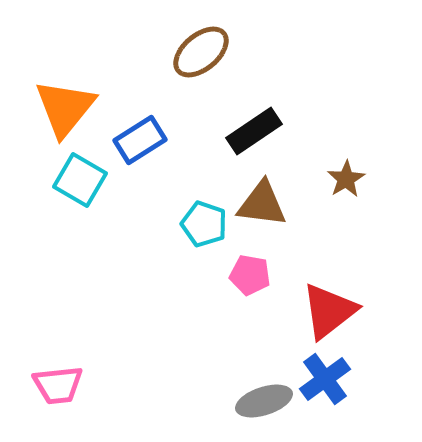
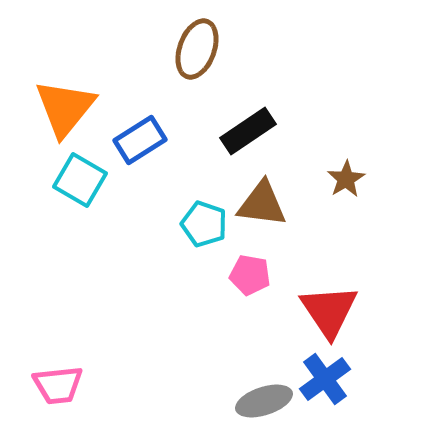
brown ellipse: moved 4 px left, 3 px up; rotated 30 degrees counterclockwise
black rectangle: moved 6 px left
red triangle: rotated 26 degrees counterclockwise
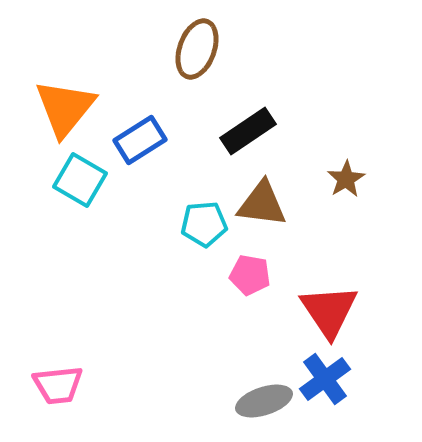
cyan pentagon: rotated 24 degrees counterclockwise
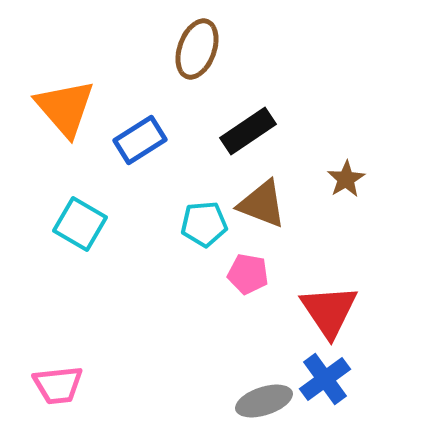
orange triangle: rotated 20 degrees counterclockwise
cyan square: moved 44 px down
brown triangle: rotated 14 degrees clockwise
pink pentagon: moved 2 px left, 1 px up
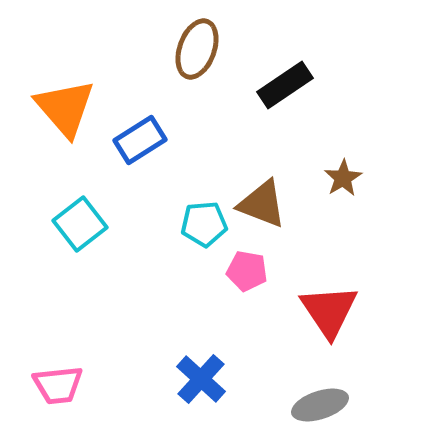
black rectangle: moved 37 px right, 46 px up
brown star: moved 3 px left, 1 px up
cyan square: rotated 22 degrees clockwise
pink pentagon: moved 1 px left, 3 px up
blue cross: moved 124 px left; rotated 12 degrees counterclockwise
gray ellipse: moved 56 px right, 4 px down
